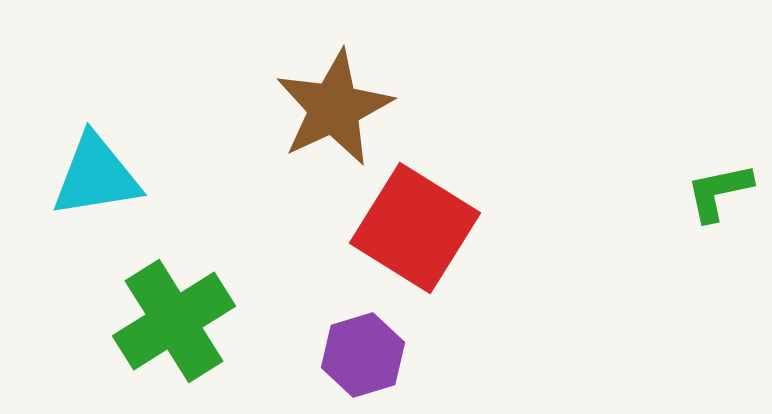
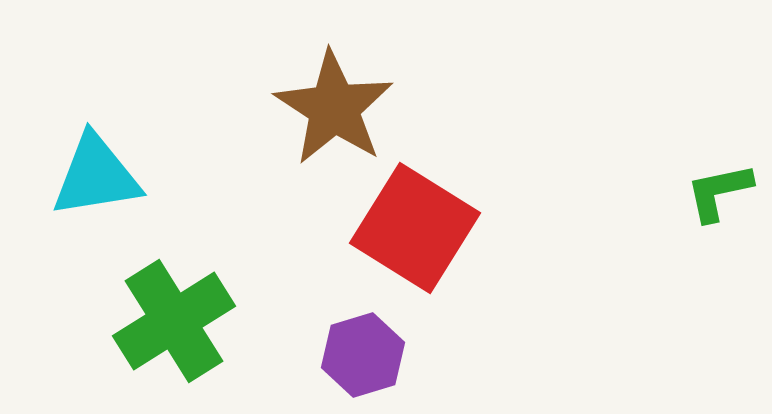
brown star: rotated 14 degrees counterclockwise
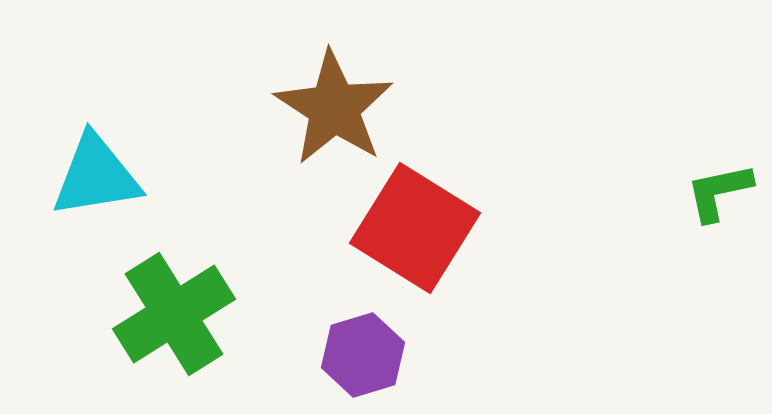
green cross: moved 7 px up
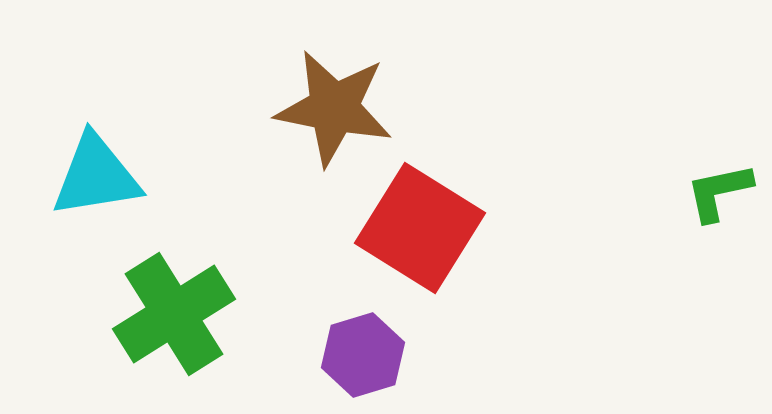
brown star: rotated 22 degrees counterclockwise
red square: moved 5 px right
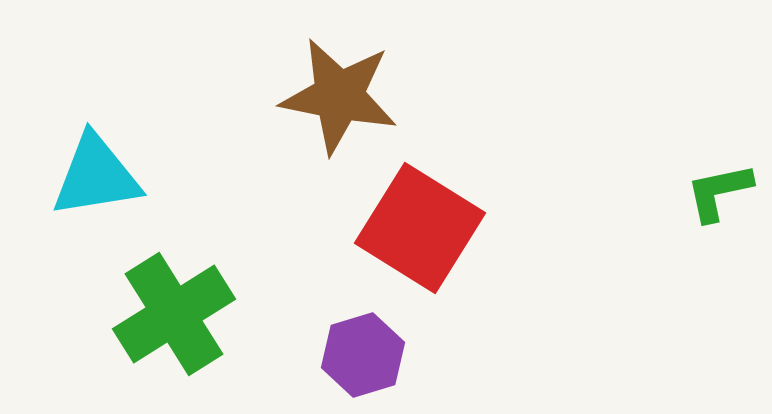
brown star: moved 5 px right, 12 px up
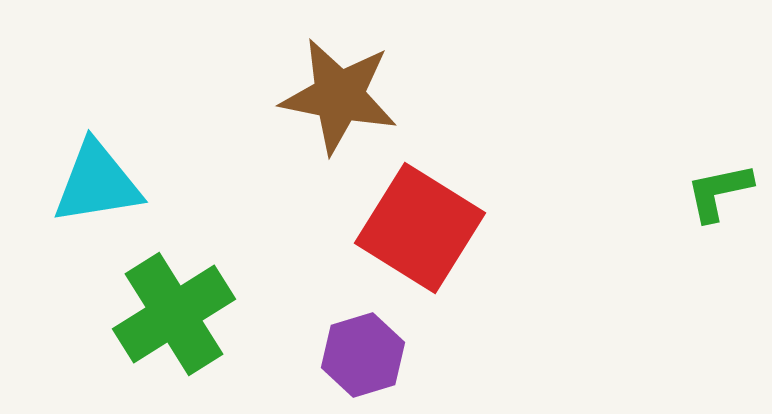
cyan triangle: moved 1 px right, 7 px down
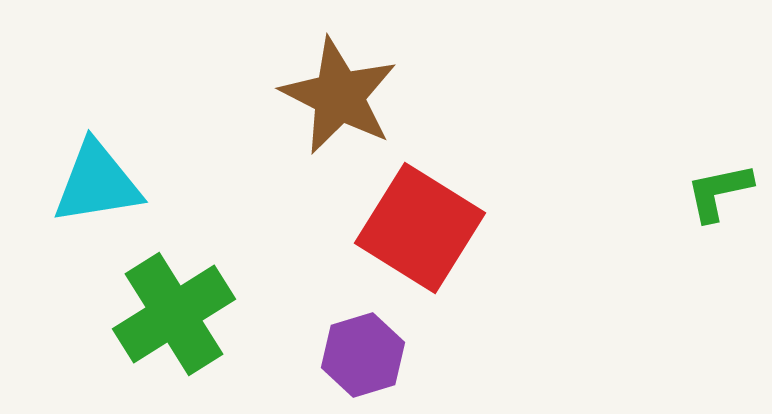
brown star: rotated 16 degrees clockwise
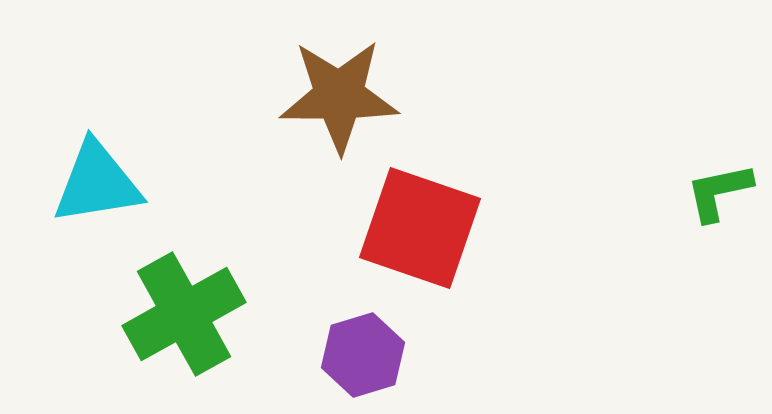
brown star: rotated 27 degrees counterclockwise
red square: rotated 13 degrees counterclockwise
green cross: moved 10 px right; rotated 3 degrees clockwise
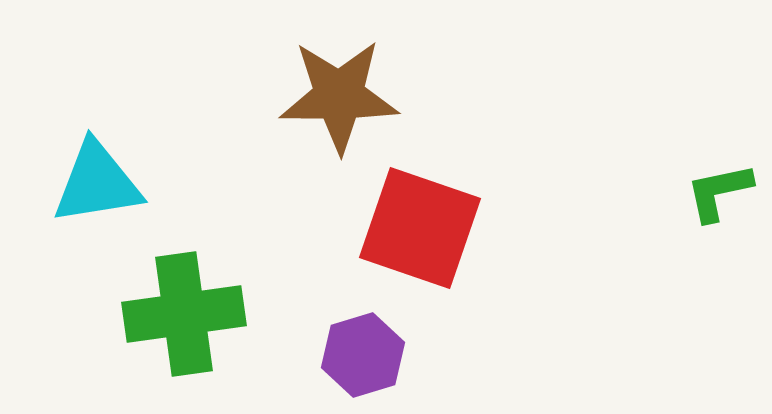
green cross: rotated 21 degrees clockwise
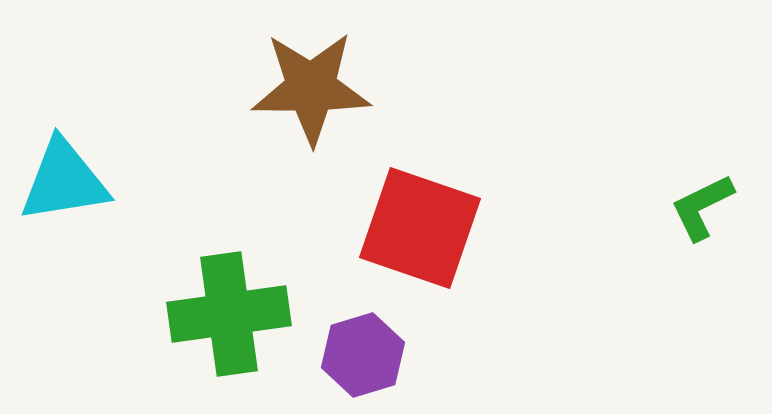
brown star: moved 28 px left, 8 px up
cyan triangle: moved 33 px left, 2 px up
green L-shape: moved 17 px left, 15 px down; rotated 14 degrees counterclockwise
green cross: moved 45 px right
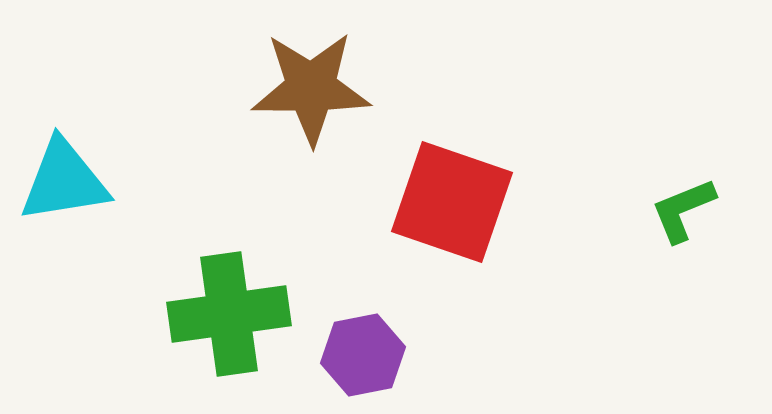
green L-shape: moved 19 px left, 3 px down; rotated 4 degrees clockwise
red square: moved 32 px right, 26 px up
purple hexagon: rotated 6 degrees clockwise
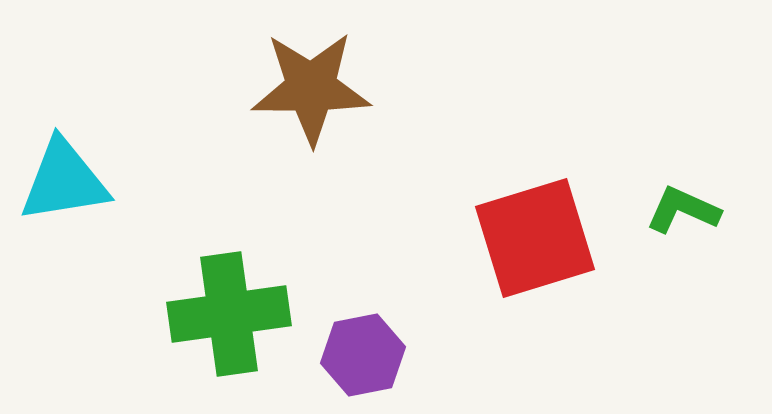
red square: moved 83 px right, 36 px down; rotated 36 degrees counterclockwise
green L-shape: rotated 46 degrees clockwise
